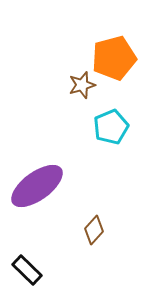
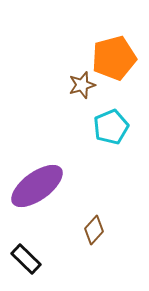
black rectangle: moved 1 px left, 11 px up
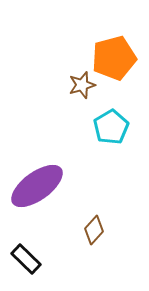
cyan pentagon: rotated 8 degrees counterclockwise
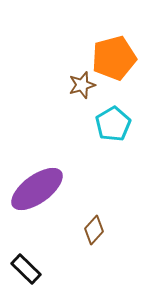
cyan pentagon: moved 2 px right, 3 px up
purple ellipse: moved 3 px down
black rectangle: moved 10 px down
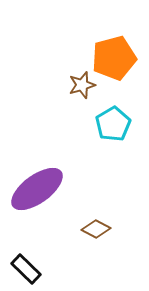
brown diamond: moved 2 px right, 1 px up; rotated 76 degrees clockwise
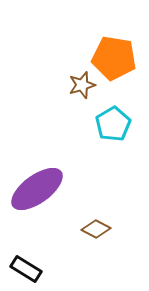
orange pentagon: rotated 24 degrees clockwise
black rectangle: rotated 12 degrees counterclockwise
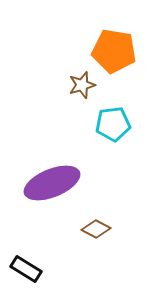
orange pentagon: moved 7 px up
cyan pentagon: rotated 24 degrees clockwise
purple ellipse: moved 15 px right, 6 px up; rotated 14 degrees clockwise
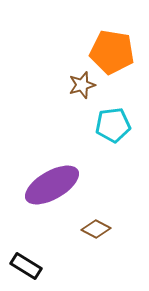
orange pentagon: moved 2 px left, 1 px down
cyan pentagon: moved 1 px down
purple ellipse: moved 2 px down; rotated 8 degrees counterclockwise
black rectangle: moved 3 px up
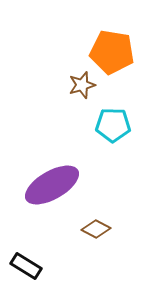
cyan pentagon: rotated 8 degrees clockwise
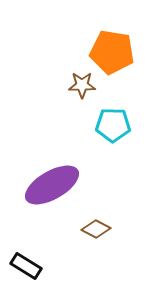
brown star: rotated 16 degrees clockwise
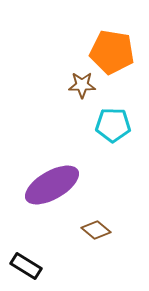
brown diamond: moved 1 px down; rotated 12 degrees clockwise
